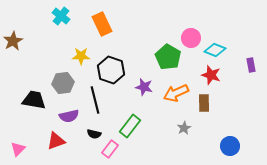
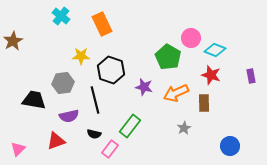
purple rectangle: moved 11 px down
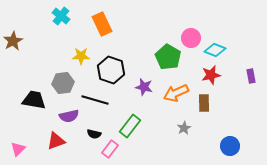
red star: rotated 30 degrees counterclockwise
black line: rotated 60 degrees counterclockwise
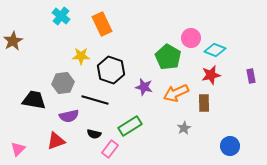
green rectangle: rotated 20 degrees clockwise
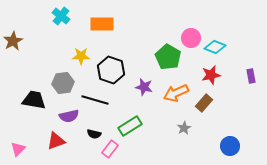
orange rectangle: rotated 65 degrees counterclockwise
cyan diamond: moved 3 px up
brown rectangle: rotated 42 degrees clockwise
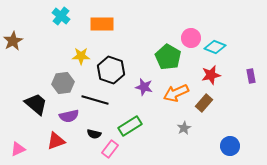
black trapezoid: moved 2 px right, 4 px down; rotated 30 degrees clockwise
pink triangle: rotated 21 degrees clockwise
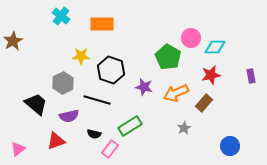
cyan diamond: rotated 20 degrees counterclockwise
gray hexagon: rotated 20 degrees counterclockwise
black line: moved 2 px right
pink triangle: rotated 14 degrees counterclockwise
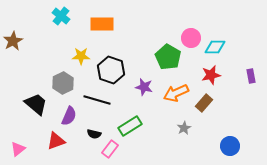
purple semicircle: rotated 54 degrees counterclockwise
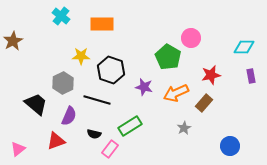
cyan diamond: moved 29 px right
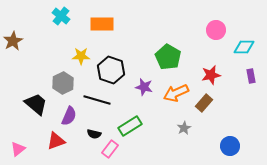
pink circle: moved 25 px right, 8 px up
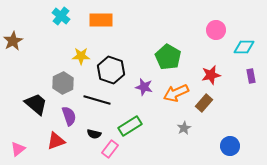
orange rectangle: moved 1 px left, 4 px up
purple semicircle: rotated 42 degrees counterclockwise
